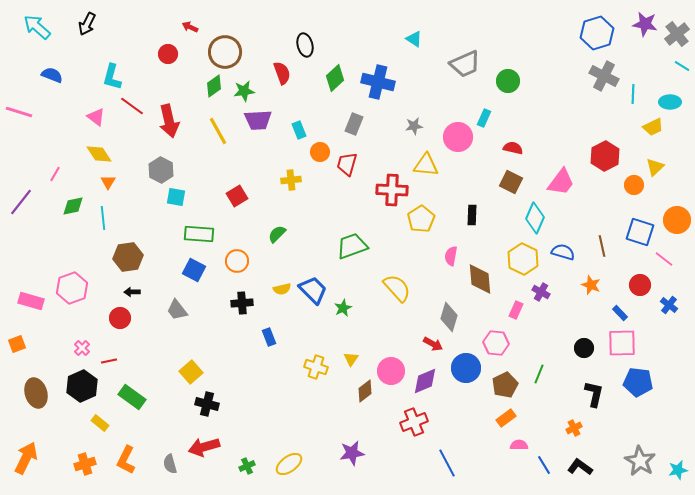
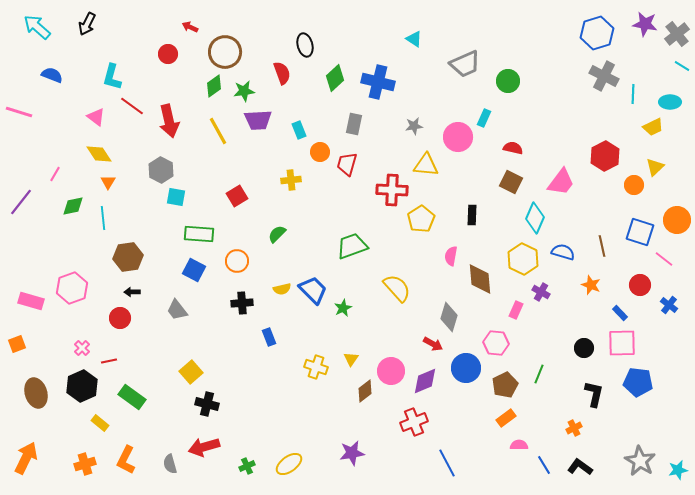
gray rectangle at (354, 124): rotated 10 degrees counterclockwise
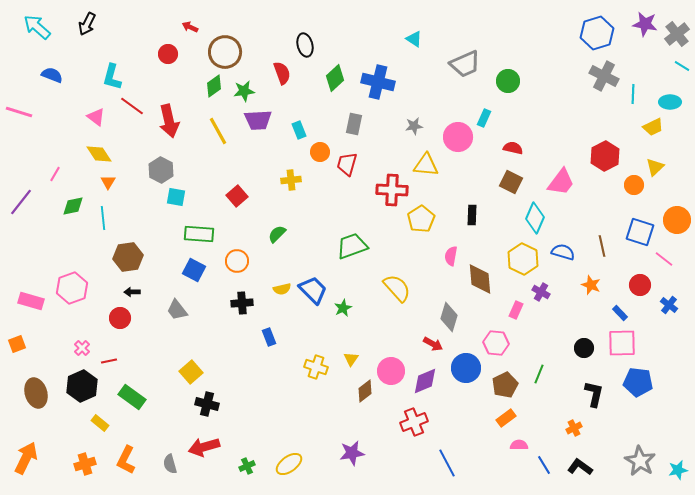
red square at (237, 196): rotated 10 degrees counterclockwise
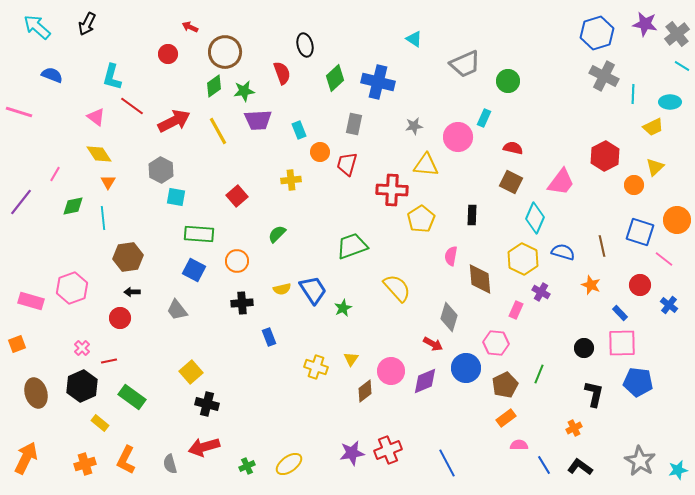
red arrow at (169, 121): moved 5 px right; rotated 104 degrees counterclockwise
blue trapezoid at (313, 290): rotated 12 degrees clockwise
red cross at (414, 422): moved 26 px left, 28 px down
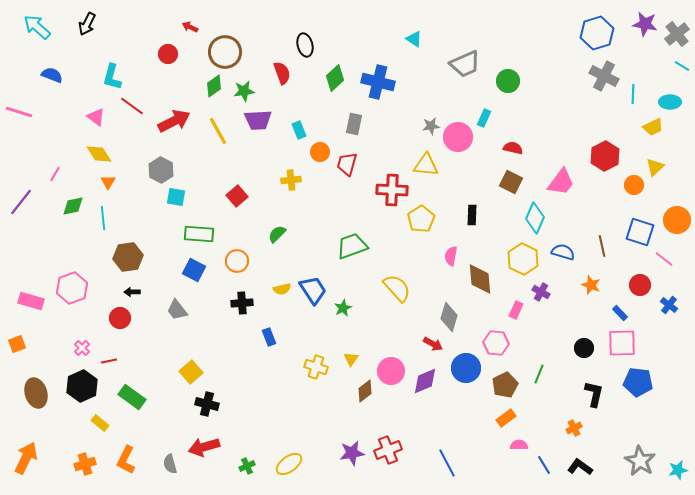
gray star at (414, 126): moved 17 px right
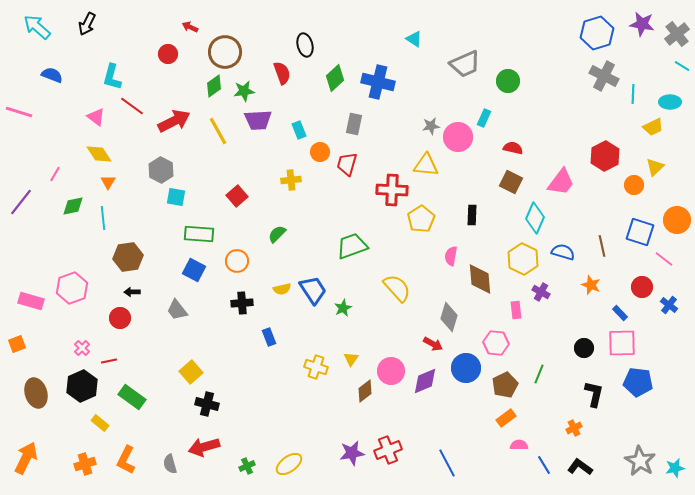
purple star at (645, 24): moved 3 px left
red circle at (640, 285): moved 2 px right, 2 px down
pink rectangle at (516, 310): rotated 30 degrees counterclockwise
cyan star at (678, 470): moved 3 px left, 2 px up
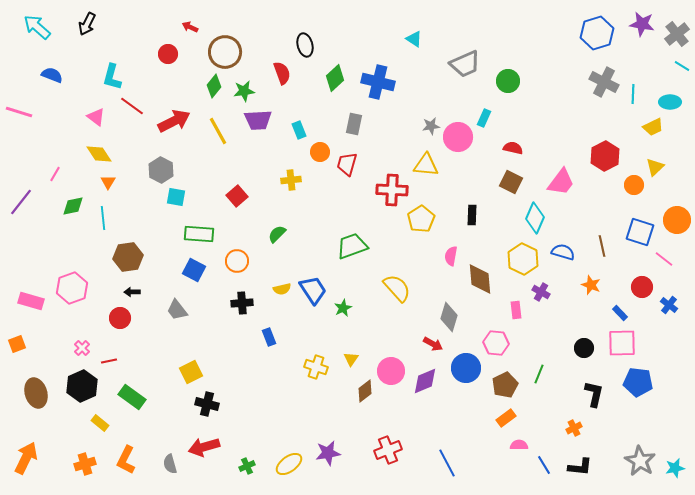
gray cross at (604, 76): moved 6 px down
green diamond at (214, 86): rotated 15 degrees counterclockwise
yellow square at (191, 372): rotated 15 degrees clockwise
purple star at (352, 453): moved 24 px left
black L-shape at (580, 467): rotated 150 degrees clockwise
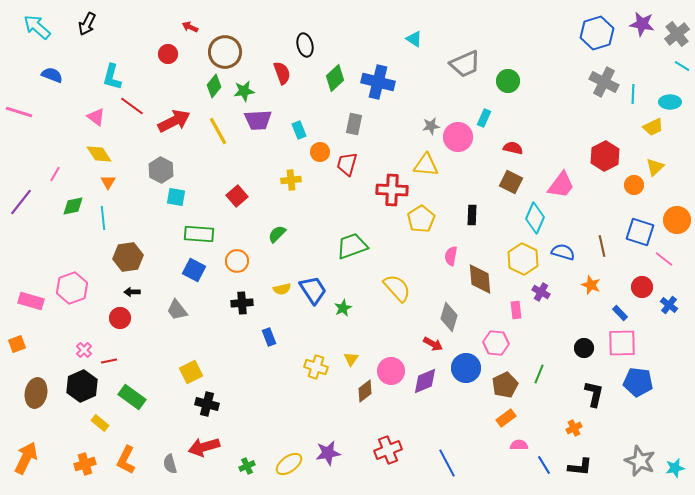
pink trapezoid at (561, 182): moved 3 px down
pink cross at (82, 348): moved 2 px right, 2 px down
brown ellipse at (36, 393): rotated 28 degrees clockwise
gray star at (640, 461): rotated 8 degrees counterclockwise
